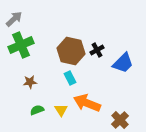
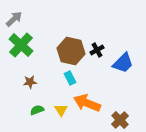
green cross: rotated 25 degrees counterclockwise
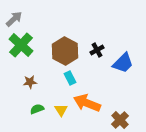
brown hexagon: moved 6 px left; rotated 16 degrees clockwise
green semicircle: moved 1 px up
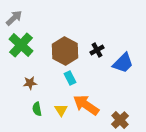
gray arrow: moved 1 px up
brown star: moved 1 px down
orange arrow: moved 1 px left, 2 px down; rotated 12 degrees clockwise
green semicircle: rotated 80 degrees counterclockwise
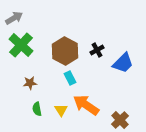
gray arrow: rotated 12 degrees clockwise
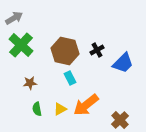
brown hexagon: rotated 16 degrees counterclockwise
orange arrow: rotated 72 degrees counterclockwise
yellow triangle: moved 1 px left, 1 px up; rotated 32 degrees clockwise
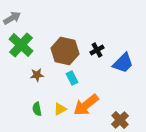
gray arrow: moved 2 px left
cyan rectangle: moved 2 px right
brown star: moved 7 px right, 8 px up
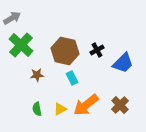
brown cross: moved 15 px up
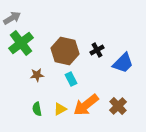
green cross: moved 2 px up; rotated 10 degrees clockwise
cyan rectangle: moved 1 px left, 1 px down
brown cross: moved 2 px left, 1 px down
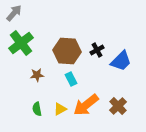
gray arrow: moved 2 px right, 5 px up; rotated 18 degrees counterclockwise
brown hexagon: moved 2 px right; rotated 8 degrees counterclockwise
blue trapezoid: moved 2 px left, 2 px up
